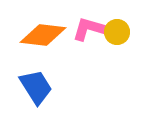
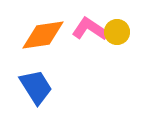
pink L-shape: rotated 18 degrees clockwise
orange diamond: rotated 15 degrees counterclockwise
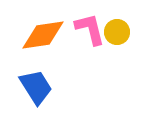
pink L-shape: rotated 42 degrees clockwise
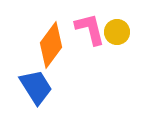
orange diamond: moved 8 px right, 10 px down; rotated 45 degrees counterclockwise
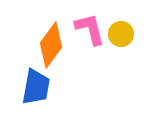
yellow circle: moved 4 px right, 2 px down
blue trapezoid: rotated 42 degrees clockwise
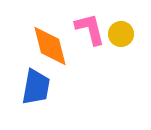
orange diamond: moved 1 px left, 1 px down; rotated 51 degrees counterclockwise
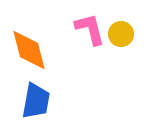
orange diamond: moved 21 px left, 4 px down
blue trapezoid: moved 14 px down
